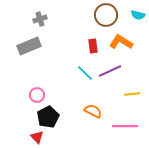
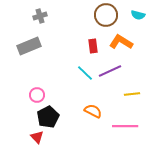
gray cross: moved 3 px up
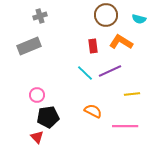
cyan semicircle: moved 1 px right, 4 px down
black pentagon: rotated 20 degrees clockwise
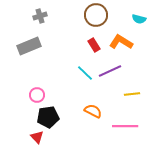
brown circle: moved 10 px left
red rectangle: moved 1 px right, 1 px up; rotated 24 degrees counterclockwise
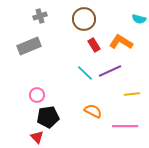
brown circle: moved 12 px left, 4 px down
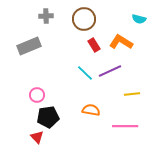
gray cross: moved 6 px right; rotated 16 degrees clockwise
orange semicircle: moved 2 px left, 1 px up; rotated 18 degrees counterclockwise
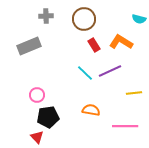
yellow line: moved 2 px right, 1 px up
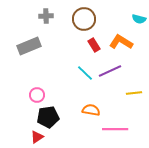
pink line: moved 10 px left, 3 px down
red triangle: rotated 40 degrees clockwise
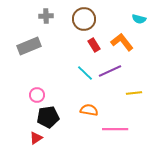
orange L-shape: moved 1 px right; rotated 20 degrees clockwise
orange semicircle: moved 2 px left
red triangle: moved 1 px left, 1 px down
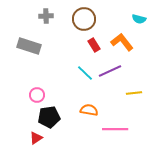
gray rectangle: rotated 40 degrees clockwise
black pentagon: moved 1 px right
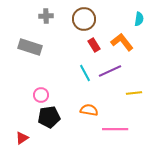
cyan semicircle: rotated 96 degrees counterclockwise
gray rectangle: moved 1 px right, 1 px down
cyan line: rotated 18 degrees clockwise
pink circle: moved 4 px right
red triangle: moved 14 px left
